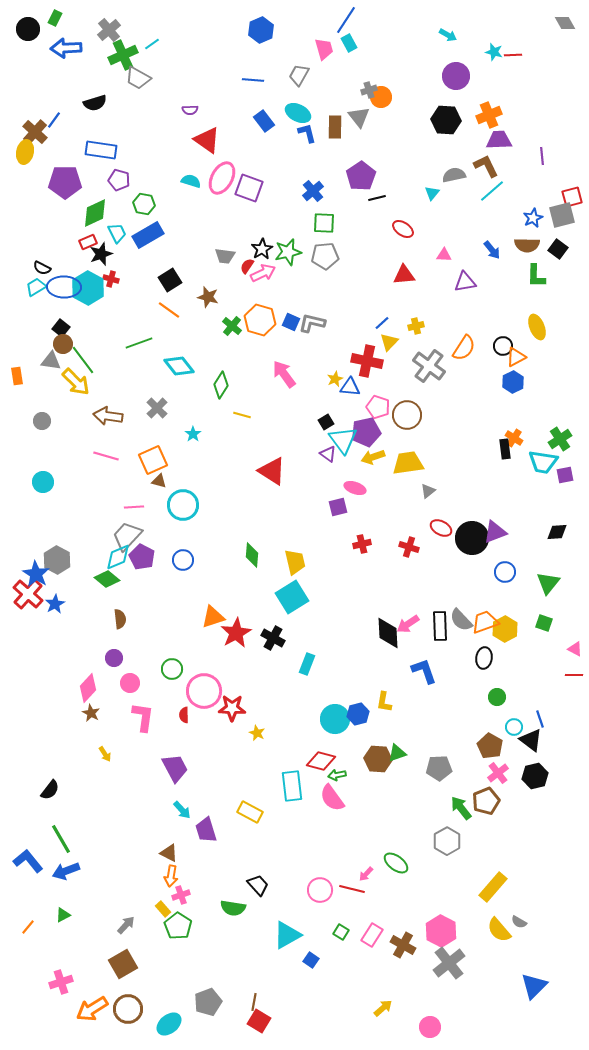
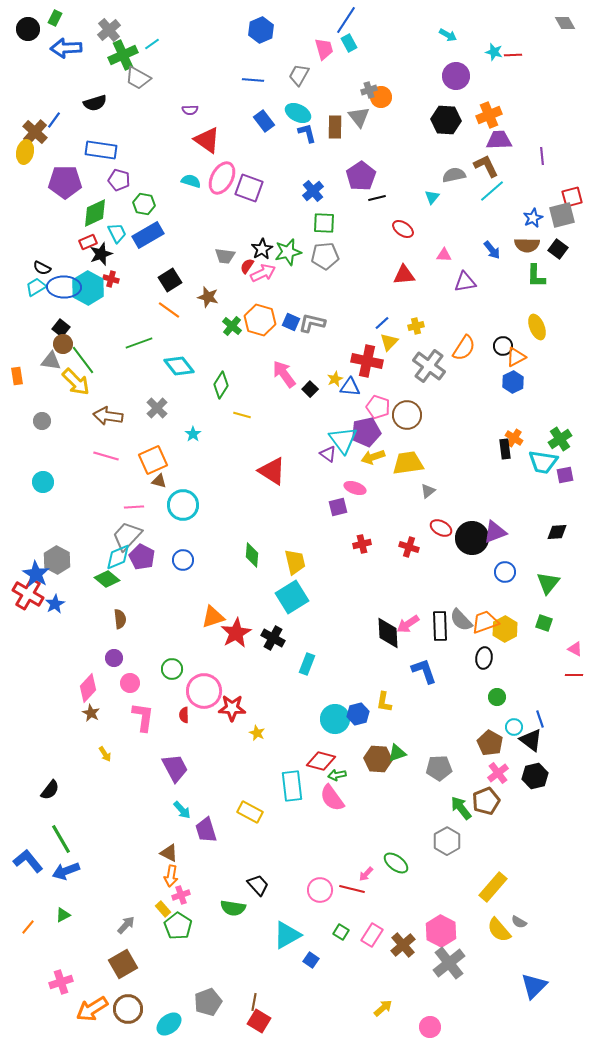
cyan triangle at (432, 193): moved 4 px down
black square at (326, 422): moved 16 px left, 33 px up; rotated 14 degrees counterclockwise
red cross at (28, 594): rotated 12 degrees counterclockwise
brown pentagon at (490, 746): moved 3 px up
brown cross at (403, 945): rotated 20 degrees clockwise
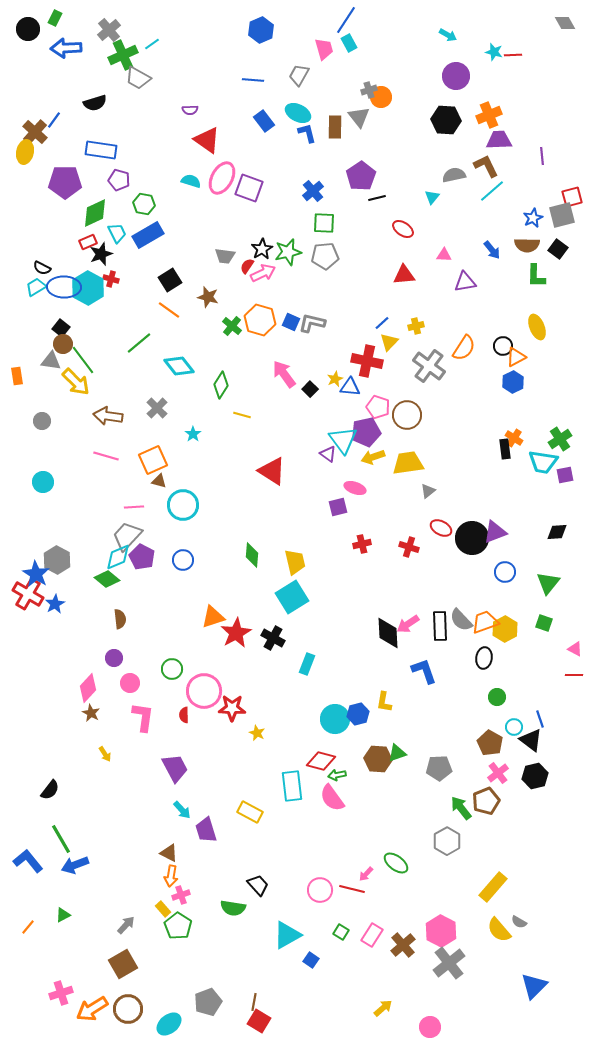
green line at (139, 343): rotated 20 degrees counterclockwise
blue arrow at (66, 871): moved 9 px right, 6 px up
pink cross at (61, 982): moved 11 px down
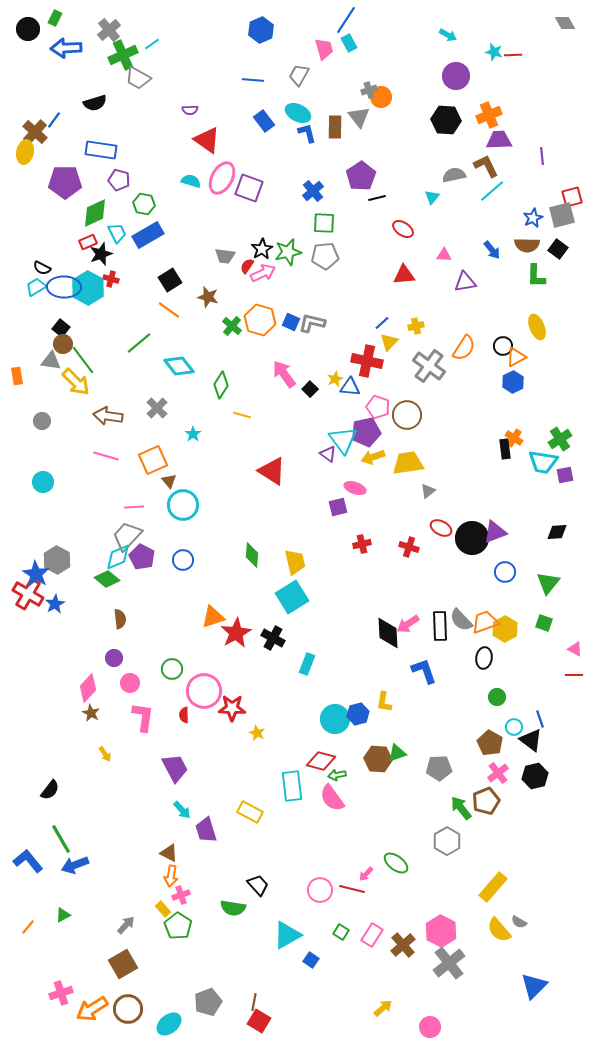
brown triangle at (159, 481): moved 10 px right; rotated 35 degrees clockwise
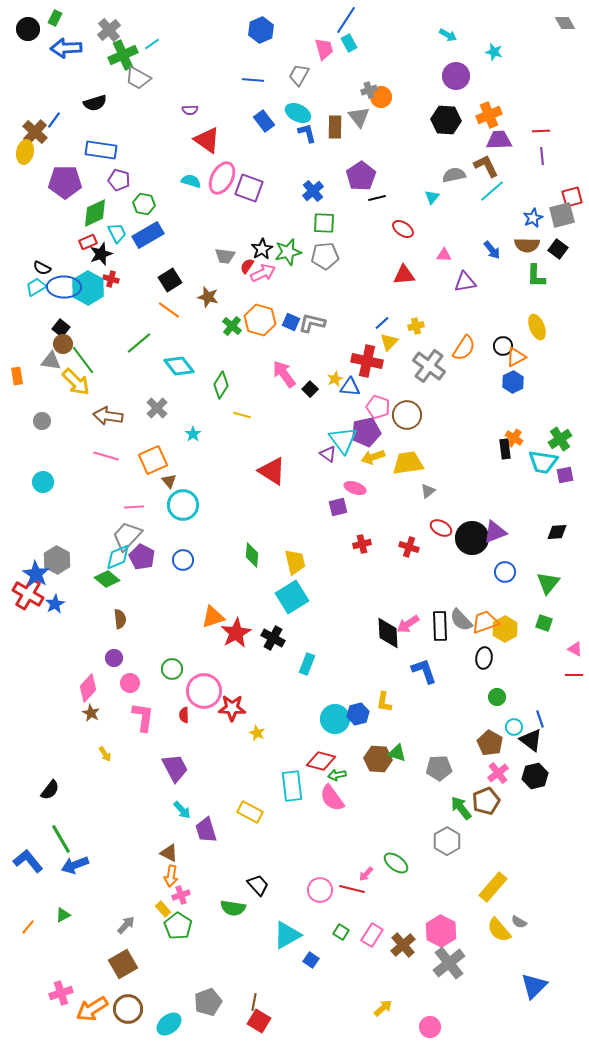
red line at (513, 55): moved 28 px right, 76 px down
green triangle at (397, 753): rotated 36 degrees clockwise
